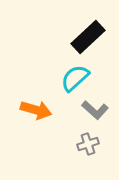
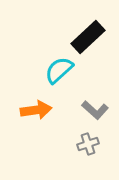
cyan semicircle: moved 16 px left, 8 px up
orange arrow: rotated 24 degrees counterclockwise
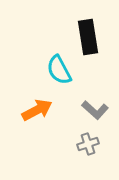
black rectangle: rotated 56 degrees counterclockwise
cyan semicircle: rotated 76 degrees counterclockwise
orange arrow: moved 1 px right; rotated 20 degrees counterclockwise
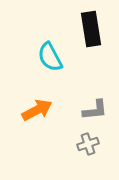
black rectangle: moved 3 px right, 8 px up
cyan semicircle: moved 9 px left, 13 px up
gray L-shape: rotated 48 degrees counterclockwise
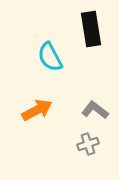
gray L-shape: rotated 136 degrees counterclockwise
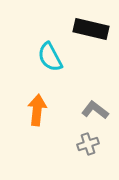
black rectangle: rotated 68 degrees counterclockwise
orange arrow: rotated 56 degrees counterclockwise
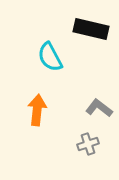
gray L-shape: moved 4 px right, 2 px up
